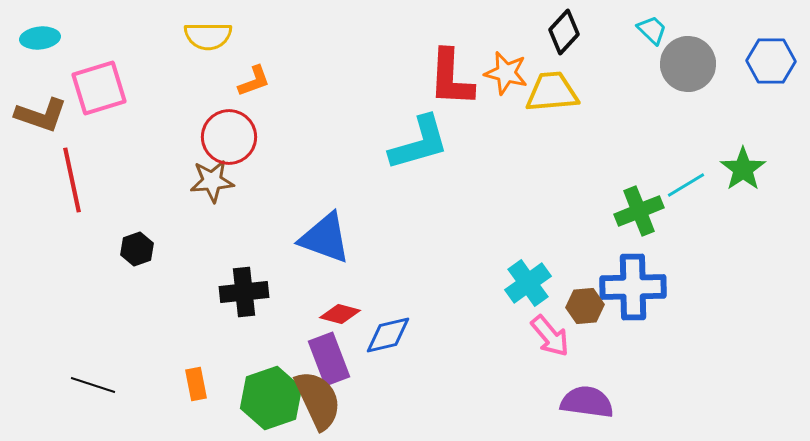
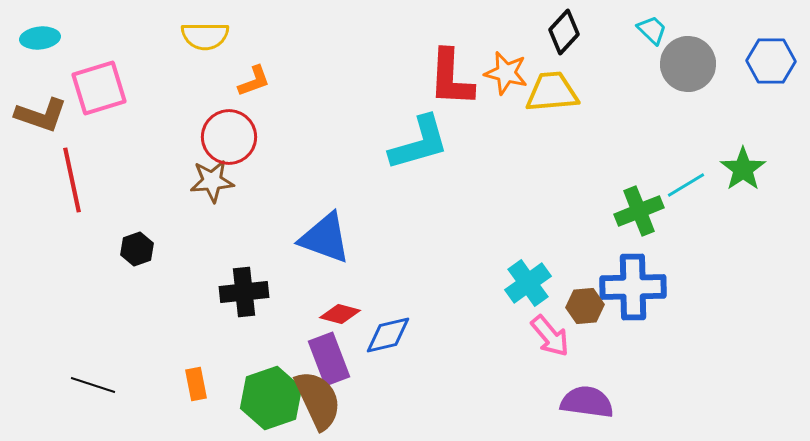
yellow semicircle: moved 3 px left
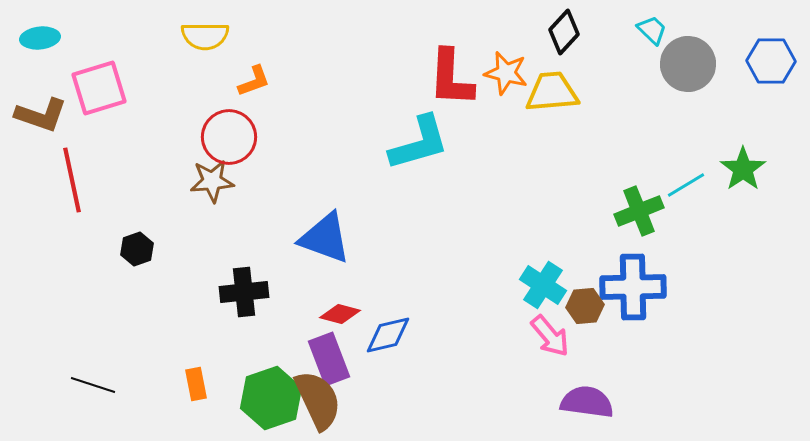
cyan cross: moved 15 px right, 2 px down; rotated 21 degrees counterclockwise
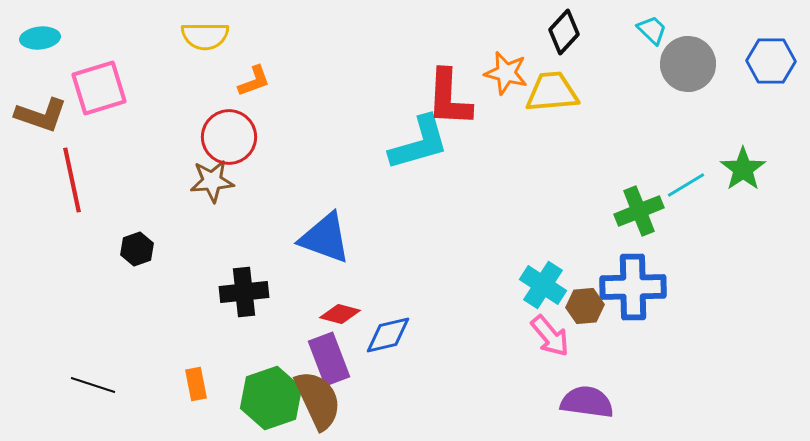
red L-shape: moved 2 px left, 20 px down
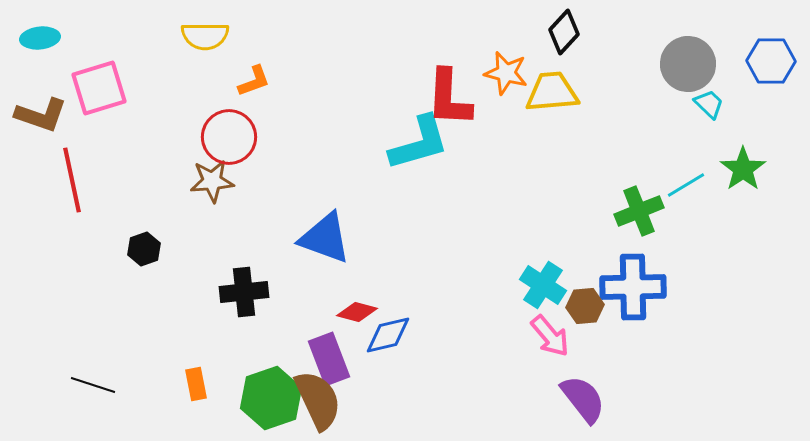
cyan trapezoid: moved 57 px right, 74 px down
black hexagon: moved 7 px right
red diamond: moved 17 px right, 2 px up
purple semicircle: moved 4 px left, 3 px up; rotated 44 degrees clockwise
